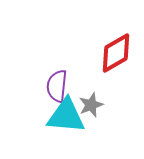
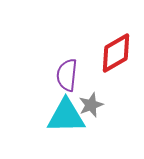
purple semicircle: moved 10 px right, 11 px up
cyan triangle: rotated 6 degrees counterclockwise
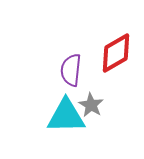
purple semicircle: moved 4 px right, 5 px up
gray star: rotated 20 degrees counterclockwise
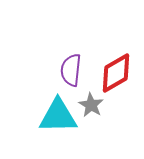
red diamond: moved 20 px down
cyan triangle: moved 8 px left
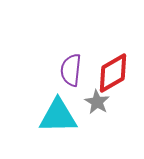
red diamond: moved 3 px left
gray star: moved 6 px right, 3 px up
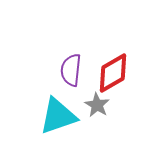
gray star: moved 3 px down
cyan triangle: rotated 18 degrees counterclockwise
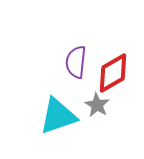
purple semicircle: moved 5 px right, 8 px up
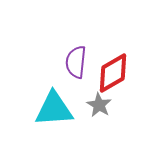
gray star: moved 2 px right
cyan triangle: moved 4 px left, 7 px up; rotated 15 degrees clockwise
